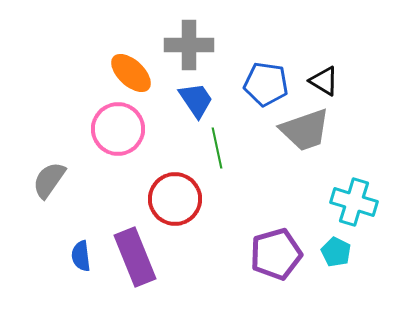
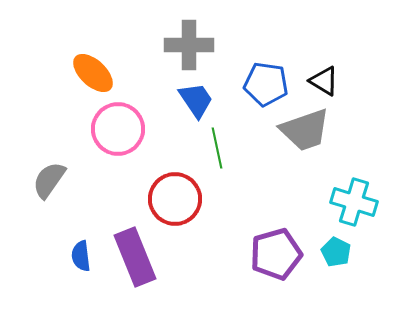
orange ellipse: moved 38 px left
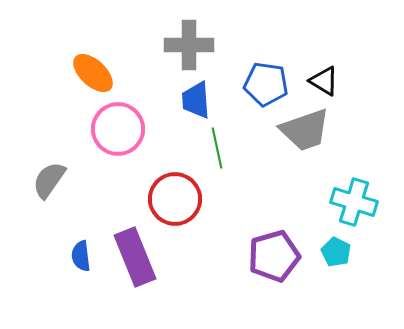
blue trapezoid: rotated 150 degrees counterclockwise
purple pentagon: moved 2 px left, 2 px down
